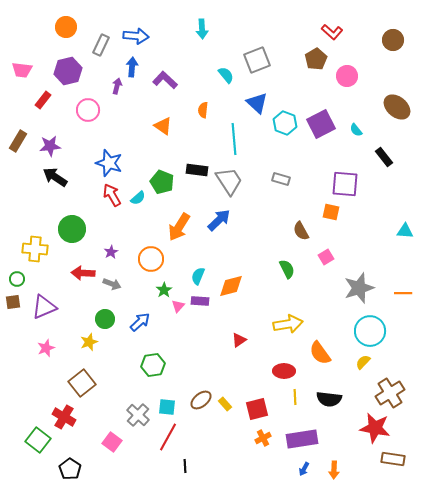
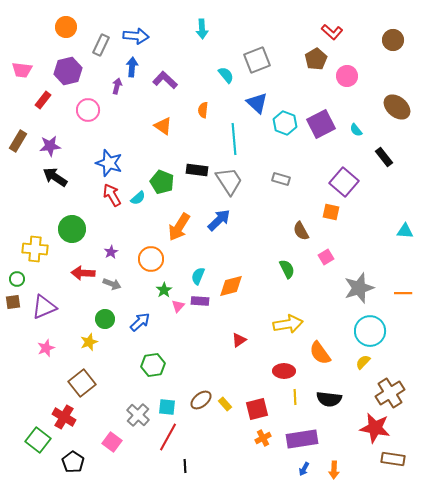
purple square at (345, 184): moved 1 px left, 2 px up; rotated 36 degrees clockwise
black pentagon at (70, 469): moved 3 px right, 7 px up
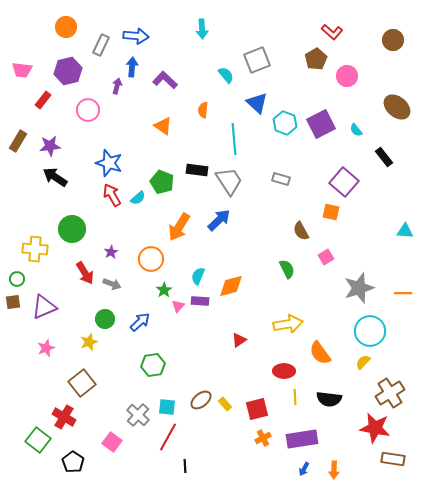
red arrow at (83, 273): moved 2 px right; rotated 125 degrees counterclockwise
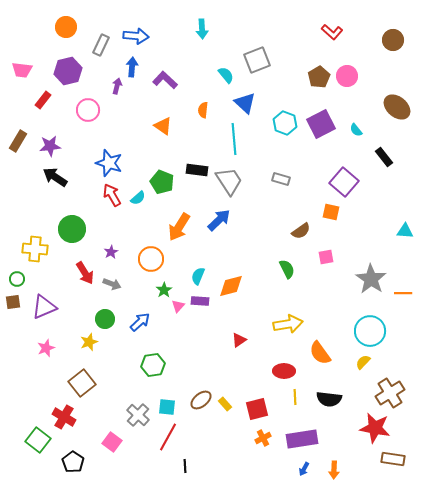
brown pentagon at (316, 59): moved 3 px right, 18 px down
blue triangle at (257, 103): moved 12 px left
brown semicircle at (301, 231): rotated 96 degrees counterclockwise
pink square at (326, 257): rotated 21 degrees clockwise
gray star at (359, 288): moved 12 px right, 9 px up; rotated 20 degrees counterclockwise
